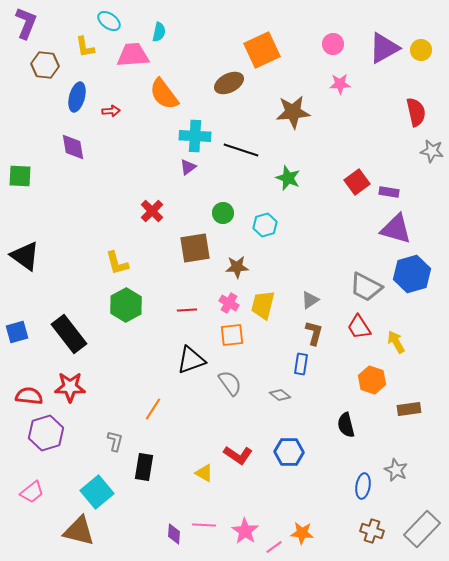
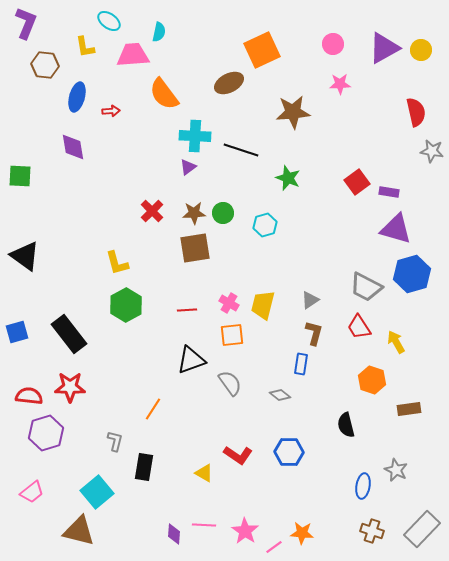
brown star at (237, 267): moved 43 px left, 54 px up
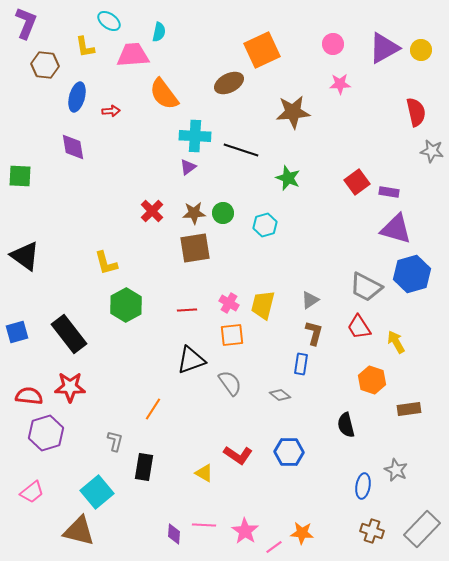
yellow L-shape at (117, 263): moved 11 px left
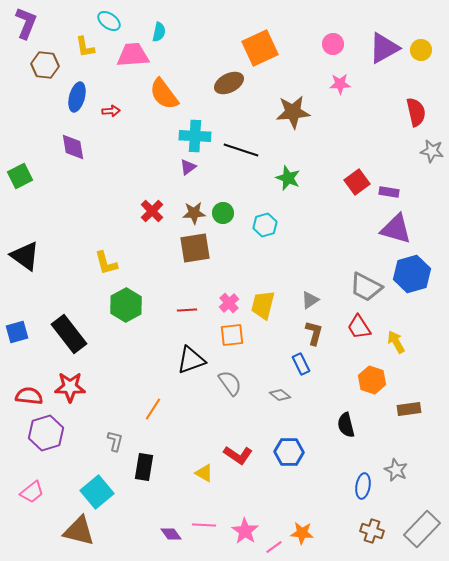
orange square at (262, 50): moved 2 px left, 2 px up
green square at (20, 176): rotated 30 degrees counterclockwise
pink cross at (229, 303): rotated 18 degrees clockwise
blue rectangle at (301, 364): rotated 35 degrees counterclockwise
purple diamond at (174, 534): moved 3 px left; rotated 40 degrees counterclockwise
